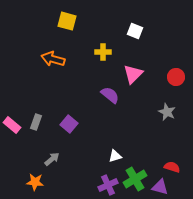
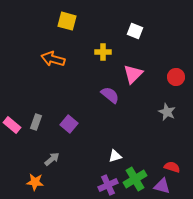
purple triangle: moved 2 px right, 1 px up
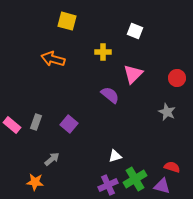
red circle: moved 1 px right, 1 px down
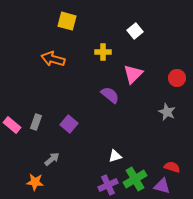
white square: rotated 28 degrees clockwise
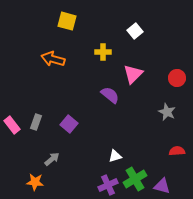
pink rectangle: rotated 12 degrees clockwise
red semicircle: moved 5 px right, 16 px up; rotated 21 degrees counterclockwise
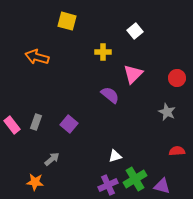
orange arrow: moved 16 px left, 2 px up
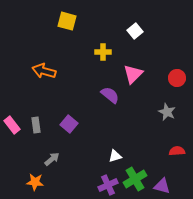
orange arrow: moved 7 px right, 14 px down
gray rectangle: moved 3 px down; rotated 28 degrees counterclockwise
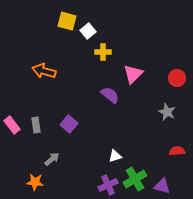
white square: moved 47 px left
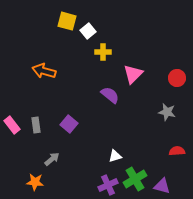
gray star: rotated 12 degrees counterclockwise
